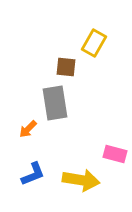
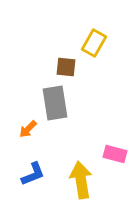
yellow arrow: rotated 108 degrees counterclockwise
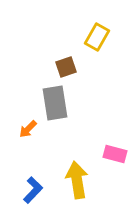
yellow rectangle: moved 3 px right, 6 px up
brown square: rotated 25 degrees counterclockwise
blue L-shape: moved 16 px down; rotated 24 degrees counterclockwise
yellow arrow: moved 4 px left
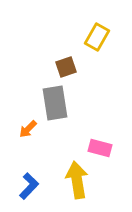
pink rectangle: moved 15 px left, 6 px up
blue L-shape: moved 4 px left, 4 px up
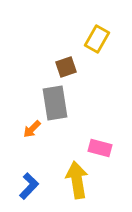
yellow rectangle: moved 2 px down
orange arrow: moved 4 px right
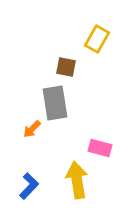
brown square: rotated 30 degrees clockwise
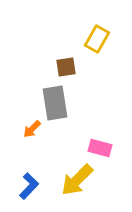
brown square: rotated 20 degrees counterclockwise
yellow arrow: rotated 126 degrees counterclockwise
